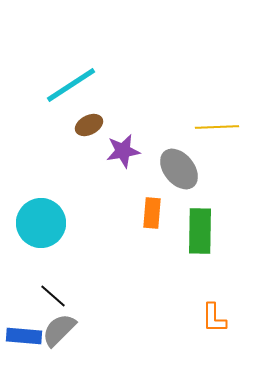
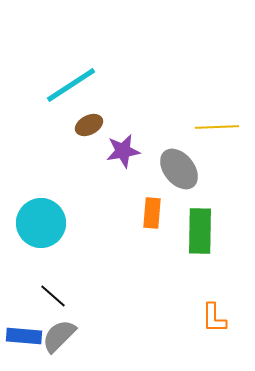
gray semicircle: moved 6 px down
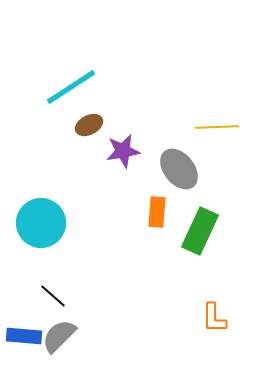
cyan line: moved 2 px down
orange rectangle: moved 5 px right, 1 px up
green rectangle: rotated 24 degrees clockwise
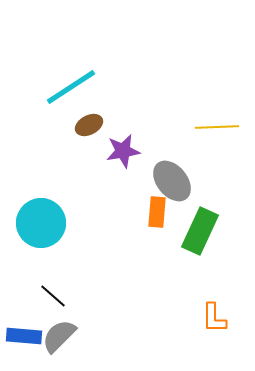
gray ellipse: moved 7 px left, 12 px down
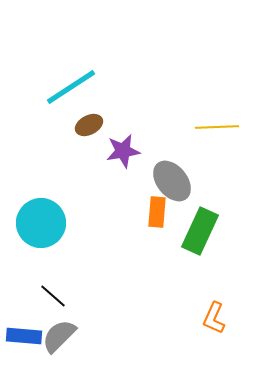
orange L-shape: rotated 24 degrees clockwise
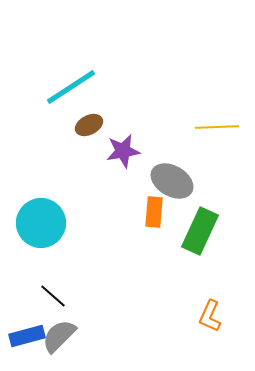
gray ellipse: rotated 21 degrees counterclockwise
orange rectangle: moved 3 px left
orange L-shape: moved 4 px left, 2 px up
blue rectangle: moved 3 px right; rotated 20 degrees counterclockwise
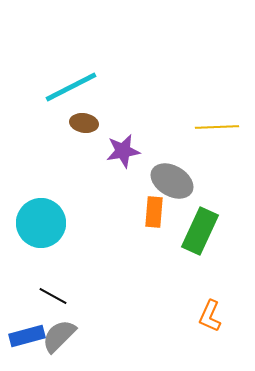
cyan line: rotated 6 degrees clockwise
brown ellipse: moved 5 px left, 2 px up; rotated 36 degrees clockwise
black line: rotated 12 degrees counterclockwise
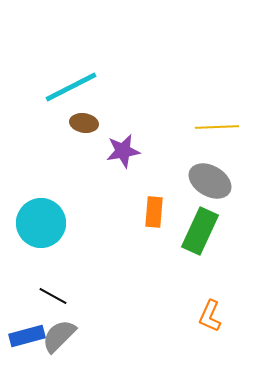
gray ellipse: moved 38 px right
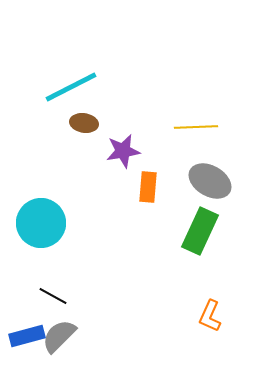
yellow line: moved 21 px left
orange rectangle: moved 6 px left, 25 px up
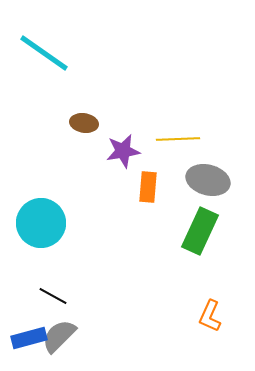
cyan line: moved 27 px left, 34 px up; rotated 62 degrees clockwise
yellow line: moved 18 px left, 12 px down
gray ellipse: moved 2 px left, 1 px up; rotated 15 degrees counterclockwise
blue rectangle: moved 2 px right, 2 px down
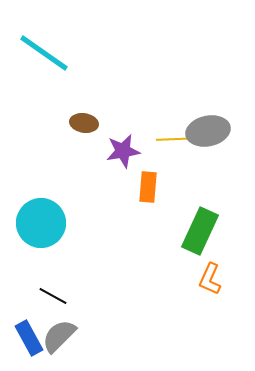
gray ellipse: moved 49 px up; rotated 27 degrees counterclockwise
orange L-shape: moved 37 px up
blue rectangle: rotated 76 degrees clockwise
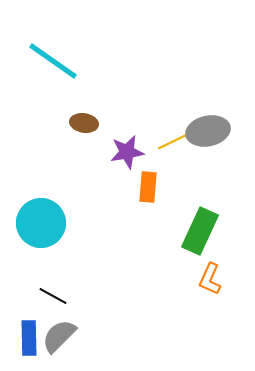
cyan line: moved 9 px right, 8 px down
yellow line: rotated 24 degrees counterclockwise
purple star: moved 4 px right, 1 px down
blue rectangle: rotated 28 degrees clockwise
